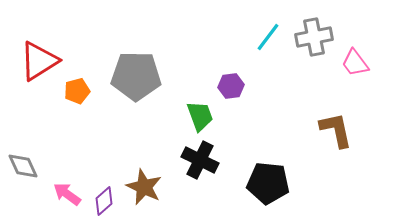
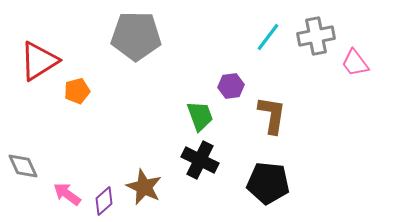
gray cross: moved 2 px right, 1 px up
gray pentagon: moved 40 px up
brown L-shape: moved 64 px left, 15 px up; rotated 21 degrees clockwise
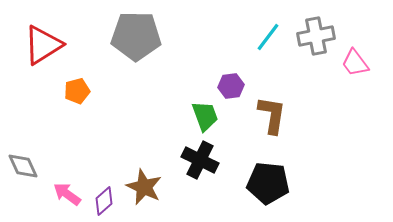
red triangle: moved 4 px right, 16 px up
green trapezoid: moved 5 px right
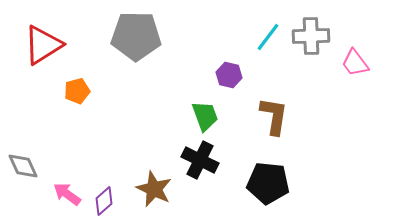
gray cross: moved 5 px left; rotated 9 degrees clockwise
purple hexagon: moved 2 px left, 11 px up; rotated 20 degrees clockwise
brown L-shape: moved 2 px right, 1 px down
brown star: moved 10 px right, 2 px down
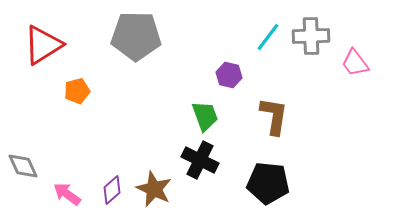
purple diamond: moved 8 px right, 11 px up
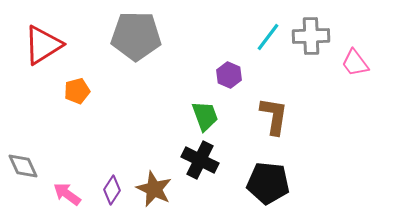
purple hexagon: rotated 10 degrees clockwise
purple diamond: rotated 16 degrees counterclockwise
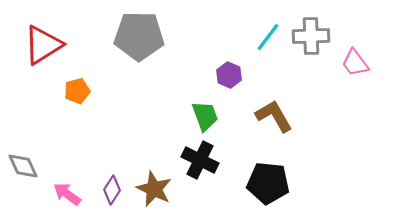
gray pentagon: moved 3 px right
brown L-shape: rotated 39 degrees counterclockwise
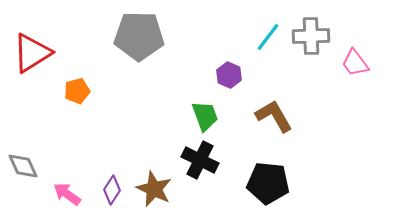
red triangle: moved 11 px left, 8 px down
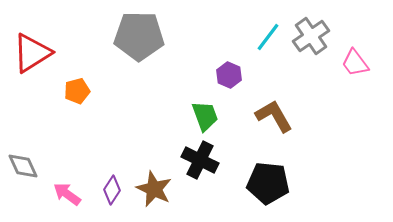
gray cross: rotated 33 degrees counterclockwise
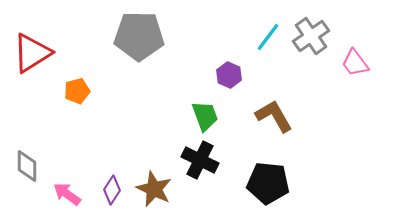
gray diamond: moved 4 px right; rotated 24 degrees clockwise
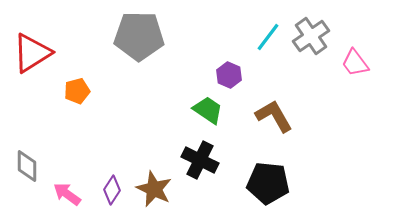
green trapezoid: moved 3 px right, 6 px up; rotated 36 degrees counterclockwise
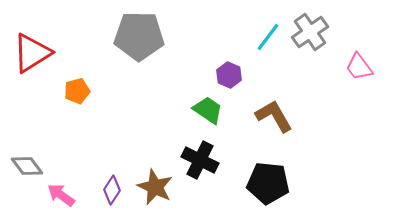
gray cross: moved 1 px left, 4 px up
pink trapezoid: moved 4 px right, 4 px down
gray diamond: rotated 36 degrees counterclockwise
brown star: moved 1 px right, 2 px up
pink arrow: moved 6 px left, 1 px down
